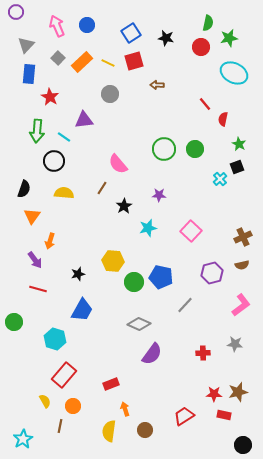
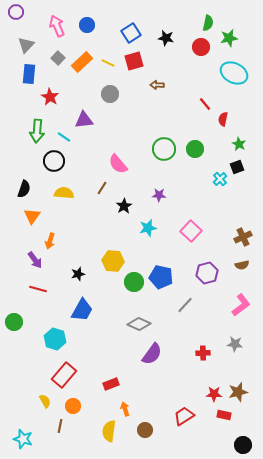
purple hexagon at (212, 273): moved 5 px left
cyan star at (23, 439): rotated 24 degrees counterclockwise
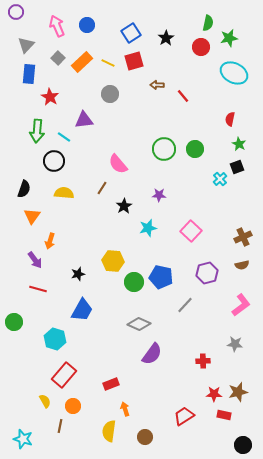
black star at (166, 38): rotated 28 degrees clockwise
red line at (205, 104): moved 22 px left, 8 px up
red semicircle at (223, 119): moved 7 px right
red cross at (203, 353): moved 8 px down
brown circle at (145, 430): moved 7 px down
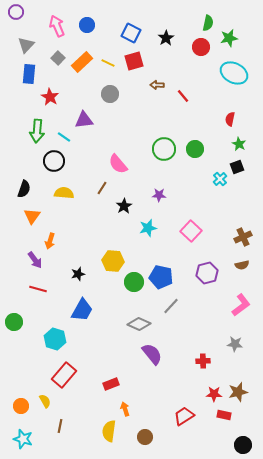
blue square at (131, 33): rotated 30 degrees counterclockwise
gray line at (185, 305): moved 14 px left, 1 px down
purple semicircle at (152, 354): rotated 75 degrees counterclockwise
orange circle at (73, 406): moved 52 px left
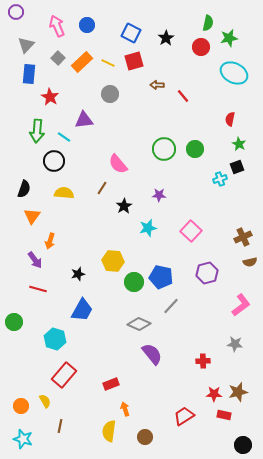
cyan cross at (220, 179): rotated 24 degrees clockwise
brown semicircle at (242, 265): moved 8 px right, 3 px up
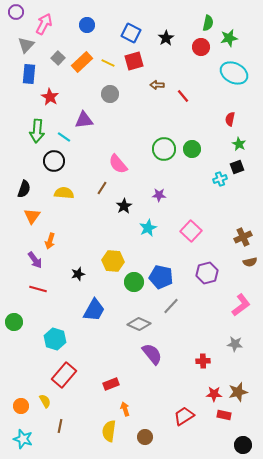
pink arrow at (57, 26): moved 13 px left, 2 px up; rotated 50 degrees clockwise
green circle at (195, 149): moved 3 px left
cyan star at (148, 228): rotated 12 degrees counterclockwise
blue trapezoid at (82, 310): moved 12 px right
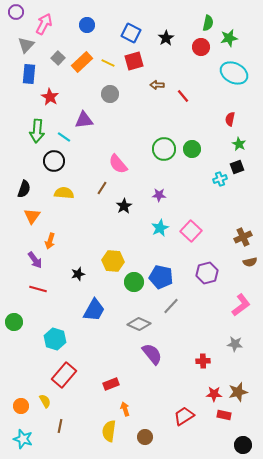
cyan star at (148, 228): moved 12 px right
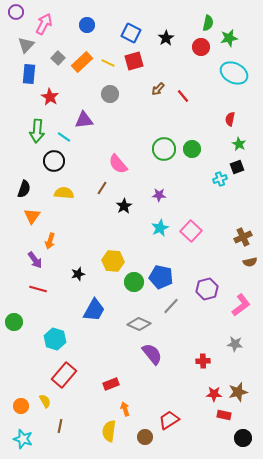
brown arrow at (157, 85): moved 1 px right, 4 px down; rotated 48 degrees counterclockwise
purple hexagon at (207, 273): moved 16 px down
red trapezoid at (184, 416): moved 15 px left, 4 px down
black circle at (243, 445): moved 7 px up
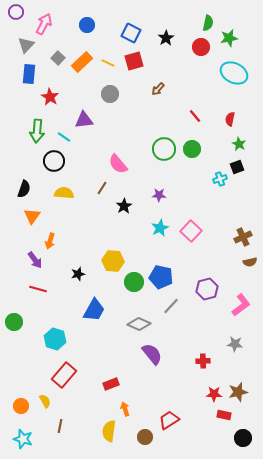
red line at (183, 96): moved 12 px right, 20 px down
